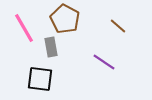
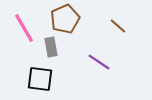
brown pentagon: rotated 20 degrees clockwise
purple line: moved 5 px left
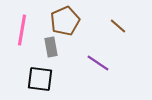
brown pentagon: moved 2 px down
pink line: moved 2 px left, 2 px down; rotated 40 degrees clockwise
purple line: moved 1 px left, 1 px down
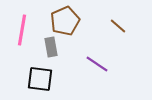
purple line: moved 1 px left, 1 px down
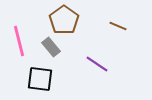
brown pentagon: moved 1 px left, 1 px up; rotated 12 degrees counterclockwise
brown line: rotated 18 degrees counterclockwise
pink line: moved 3 px left, 11 px down; rotated 24 degrees counterclockwise
gray rectangle: rotated 30 degrees counterclockwise
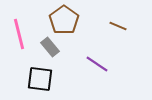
pink line: moved 7 px up
gray rectangle: moved 1 px left
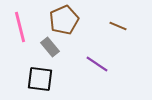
brown pentagon: rotated 12 degrees clockwise
pink line: moved 1 px right, 7 px up
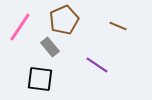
pink line: rotated 48 degrees clockwise
purple line: moved 1 px down
